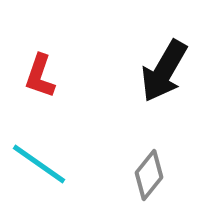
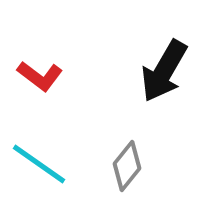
red L-shape: rotated 72 degrees counterclockwise
gray diamond: moved 22 px left, 9 px up
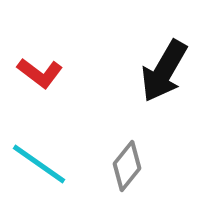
red L-shape: moved 3 px up
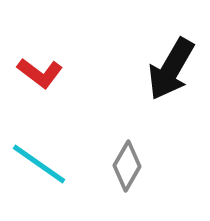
black arrow: moved 7 px right, 2 px up
gray diamond: rotated 9 degrees counterclockwise
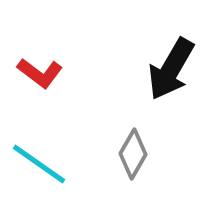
gray diamond: moved 6 px right, 12 px up
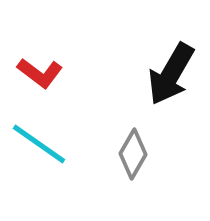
black arrow: moved 5 px down
cyan line: moved 20 px up
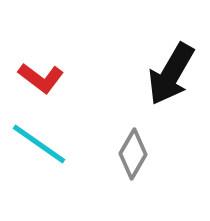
red L-shape: moved 1 px right, 5 px down
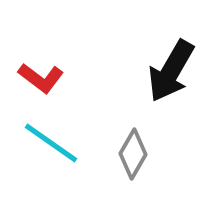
black arrow: moved 3 px up
cyan line: moved 12 px right, 1 px up
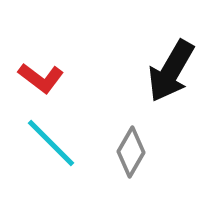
cyan line: rotated 10 degrees clockwise
gray diamond: moved 2 px left, 2 px up
